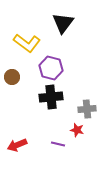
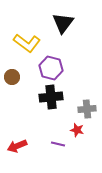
red arrow: moved 1 px down
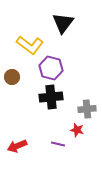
yellow L-shape: moved 3 px right, 2 px down
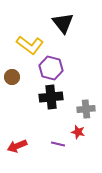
black triangle: rotated 15 degrees counterclockwise
gray cross: moved 1 px left
red star: moved 1 px right, 2 px down
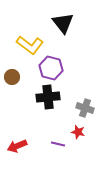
black cross: moved 3 px left
gray cross: moved 1 px left, 1 px up; rotated 24 degrees clockwise
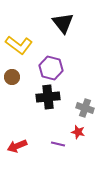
yellow L-shape: moved 11 px left
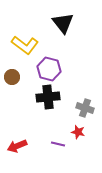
yellow L-shape: moved 6 px right
purple hexagon: moved 2 px left, 1 px down
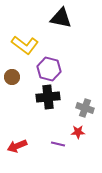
black triangle: moved 2 px left, 5 px up; rotated 40 degrees counterclockwise
red star: rotated 16 degrees counterclockwise
